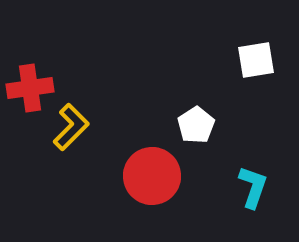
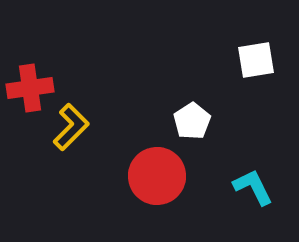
white pentagon: moved 4 px left, 4 px up
red circle: moved 5 px right
cyan L-shape: rotated 45 degrees counterclockwise
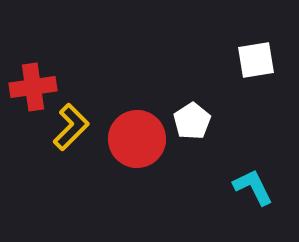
red cross: moved 3 px right, 1 px up
red circle: moved 20 px left, 37 px up
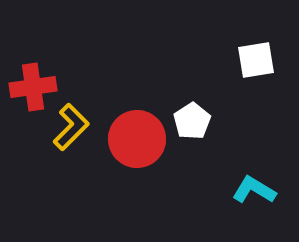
cyan L-shape: moved 1 px right, 3 px down; rotated 33 degrees counterclockwise
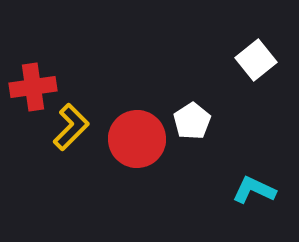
white square: rotated 30 degrees counterclockwise
cyan L-shape: rotated 6 degrees counterclockwise
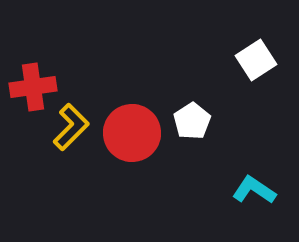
white square: rotated 6 degrees clockwise
red circle: moved 5 px left, 6 px up
cyan L-shape: rotated 9 degrees clockwise
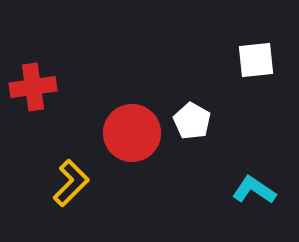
white square: rotated 27 degrees clockwise
white pentagon: rotated 9 degrees counterclockwise
yellow L-shape: moved 56 px down
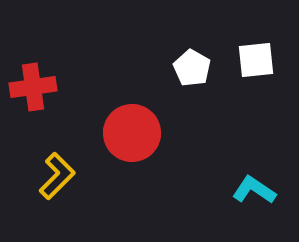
white pentagon: moved 53 px up
yellow L-shape: moved 14 px left, 7 px up
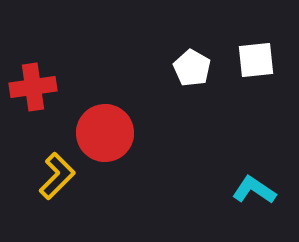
red circle: moved 27 px left
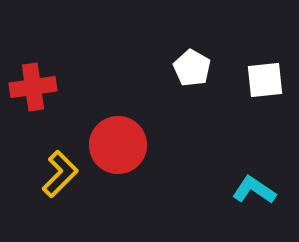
white square: moved 9 px right, 20 px down
red circle: moved 13 px right, 12 px down
yellow L-shape: moved 3 px right, 2 px up
